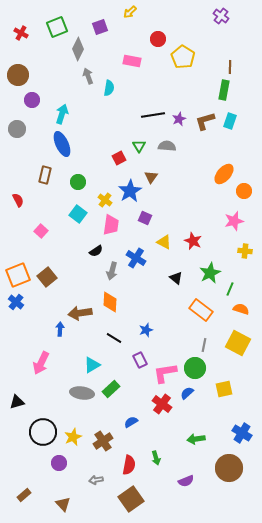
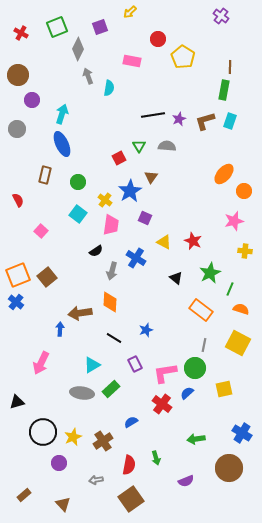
purple rectangle at (140, 360): moved 5 px left, 4 px down
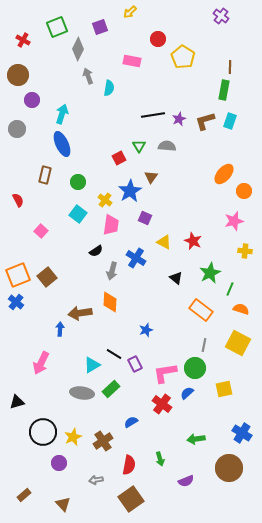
red cross at (21, 33): moved 2 px right, 7 px down
black line at (114, 338): moved 16 px down
green arrow at (156, 458): moved 4 px right, 1 px down
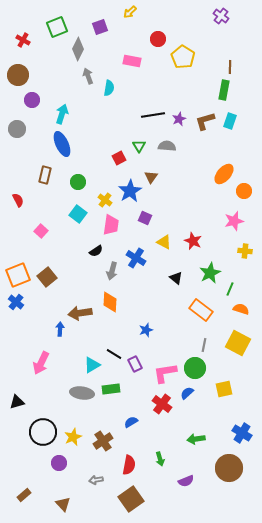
green rectangle at (111, 389): rotated 36 degrees clockwise
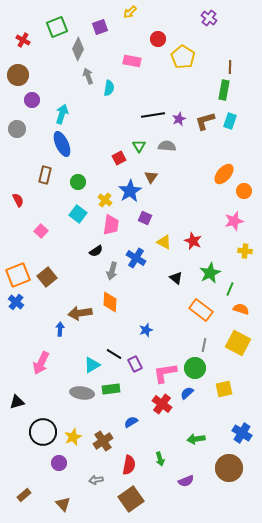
purple cross at (221, 16): moved 12 px left, 2 px down
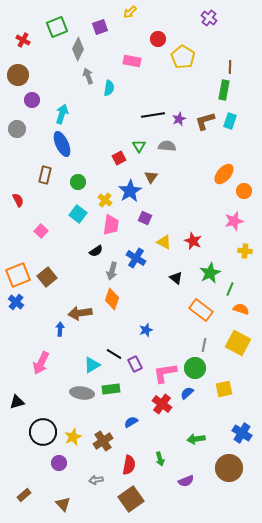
orange diamond at (110, 302): moved 2 px right, 3 px up; rotated 15 degrees clockwise
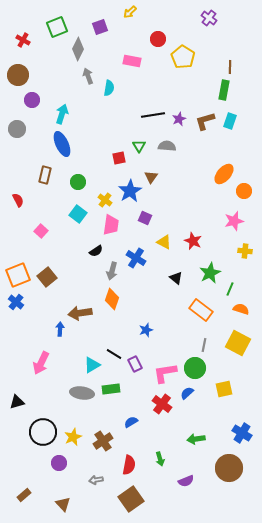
red square at (119, 158): rotated 16 degrees clockwise
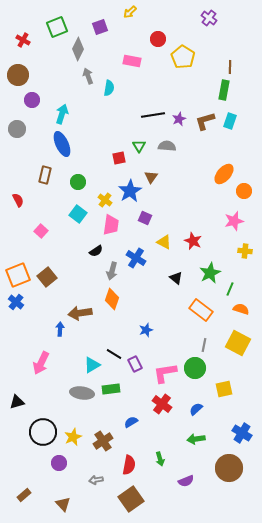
blue semicircle at (187, 393): moved 9 px right, 16 px down
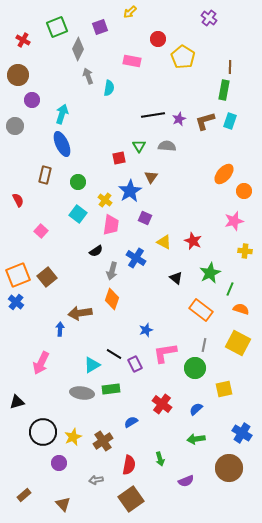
gray circle at (17, 129): moved 2 px left, 3 px up
pink L-shape at (165, 373): moved 20 px up
